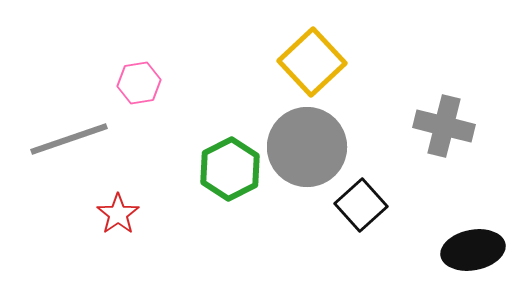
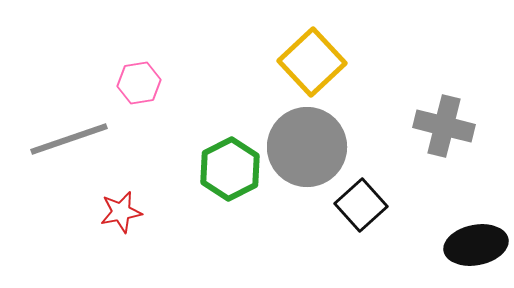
red star: moved 3 px right, 2 px up; rotated 24 degrees clockwise
black ellipse: moved 3 px right, 5 px up
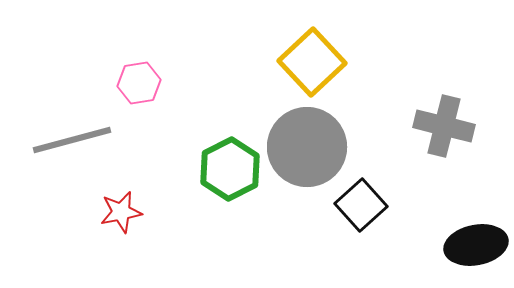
gray line: moved 3 px right, 1 px down; rotated 4 degrees clockwise
